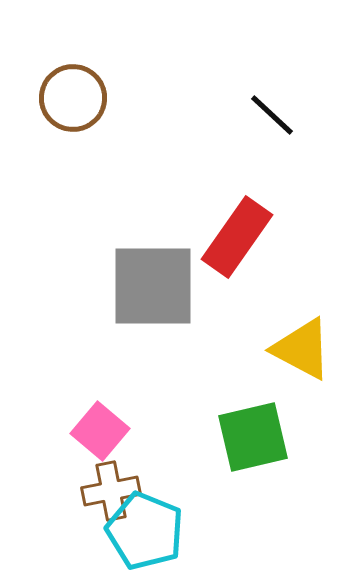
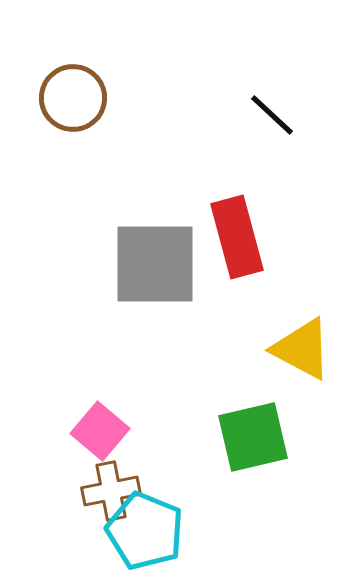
red rectangle: rotated 50 degrees counterclockwise
gray square: moved 2 px right, 22 px up
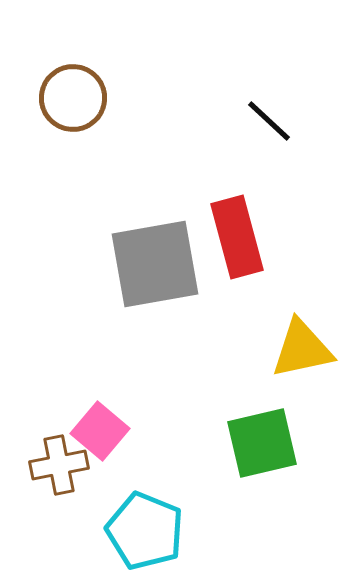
black line: moved 3 px left, 6 px down
gray square: rotated 10 degrees counterclockwise
yellow triangle: rotated 40 degrees counterclockwise
green square: moved 9 px right, 6 px down
brown cross: moved 52 px left, 26 px up
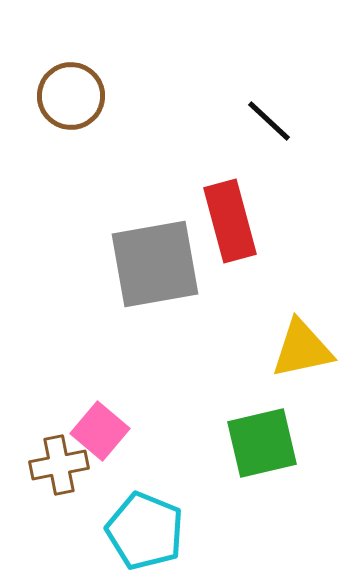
brown circle: moved 2 px left, 2 px up
red rectangle: moved 7 px left, 16 px up
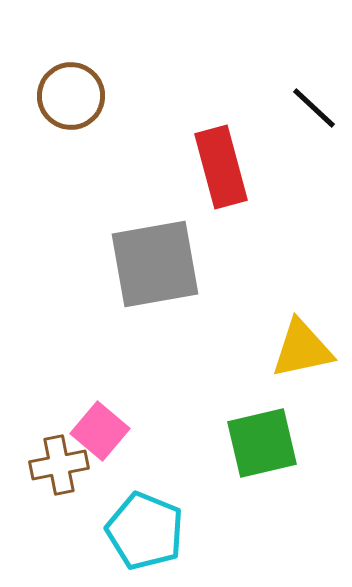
black line: moved 45 px right, 13 px up
red rectangle: moved 9 px left, 54 px up
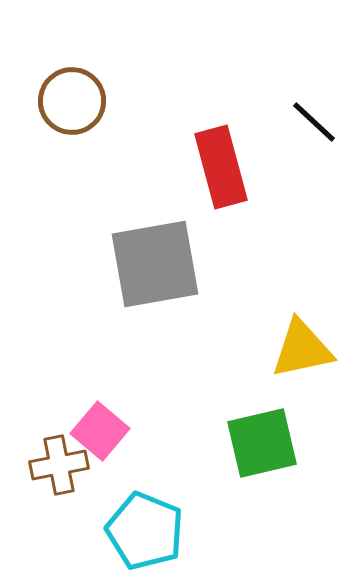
brown circle: moved 1 px right, 5 px down
black line: moved 14 px down
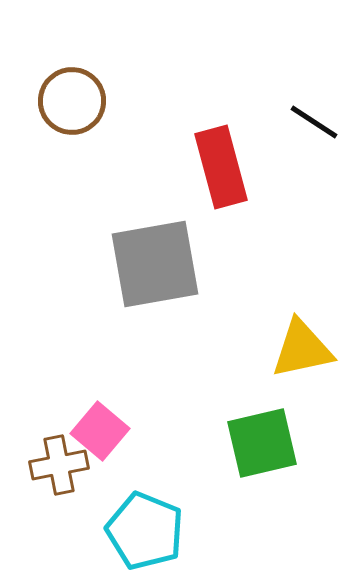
black line: rotated 10 degrees counterclockwise
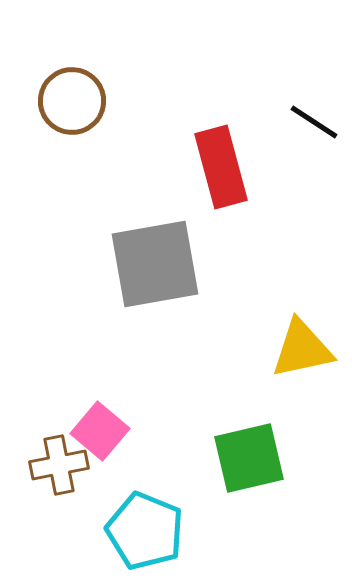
green square: moved 13 px left, 15 px down
